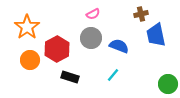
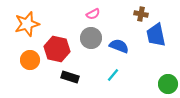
brown cross: rotated 24 degrees clockwise
orange star: moved 3 px up; rotated 20 degrees clockwise
red hexagon: rotated 20 degrees counterclockwise
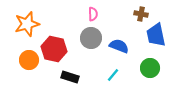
pink semicircle: rotated 64 degrees counterclockwise
red hexagon: moved 3 px left
orange circle: moved 1 px left
green circle: moved 18 px left, 16 px up
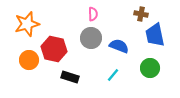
blue trapezoid: moved 1 px left
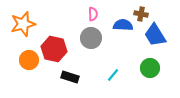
orange star: moved 4 px left
blue trapezoid: rotated 20 degrees counterclockwise
blue semicircle: moved 4 px right, 21 px up; rotated 18 degrees counterclockwise
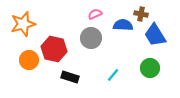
pink semicircle: moved 2 px right; rotated 112 degrees counterclockwise
